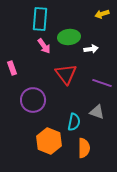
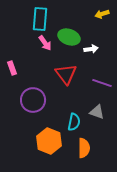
green ellipse: rotated 25 degrees clockwise
pink arrow: moved 1 px right, 3 px up
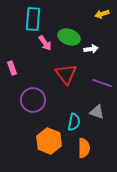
cyan rectangle: moved 7 px left
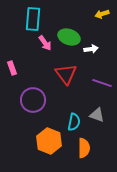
gray triangle: moved 3 px down
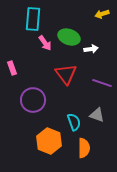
cyan semicircle: rotated 30 degrees counterclockwise
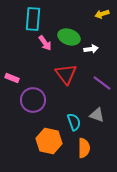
pink rectangle: moved 10 px down; rotated 48 degrees counterclockwise
purple line: rotated 18 degrees clockwise
orange hexagon: rotated 10 degrees counterclockwise
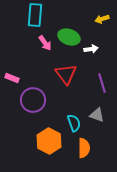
yellow arrow: moved 5 px down
cyan rectangle: moved 2 px right, 4 px up
purple line: rotated 36 degrees clockwise
cyan semicircle: moved 1 px down
orange hexagon: rotated 15 degrees clockwise
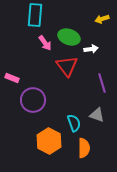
red triangle: moved 1 px right, 8 px up
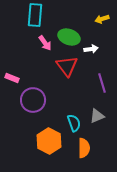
gray triangle: moved 1 px down; rotated 42 degrees counterclockwise
